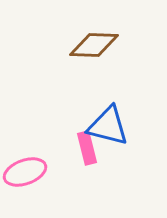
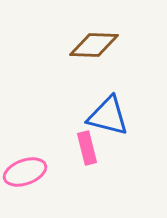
blue triangle: moved 10 px up
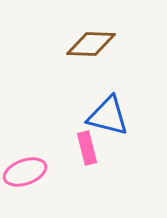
brown diamond: moved 3 px left, 1 px up
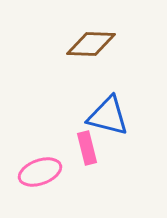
pink ellipse: moved 15 px right
